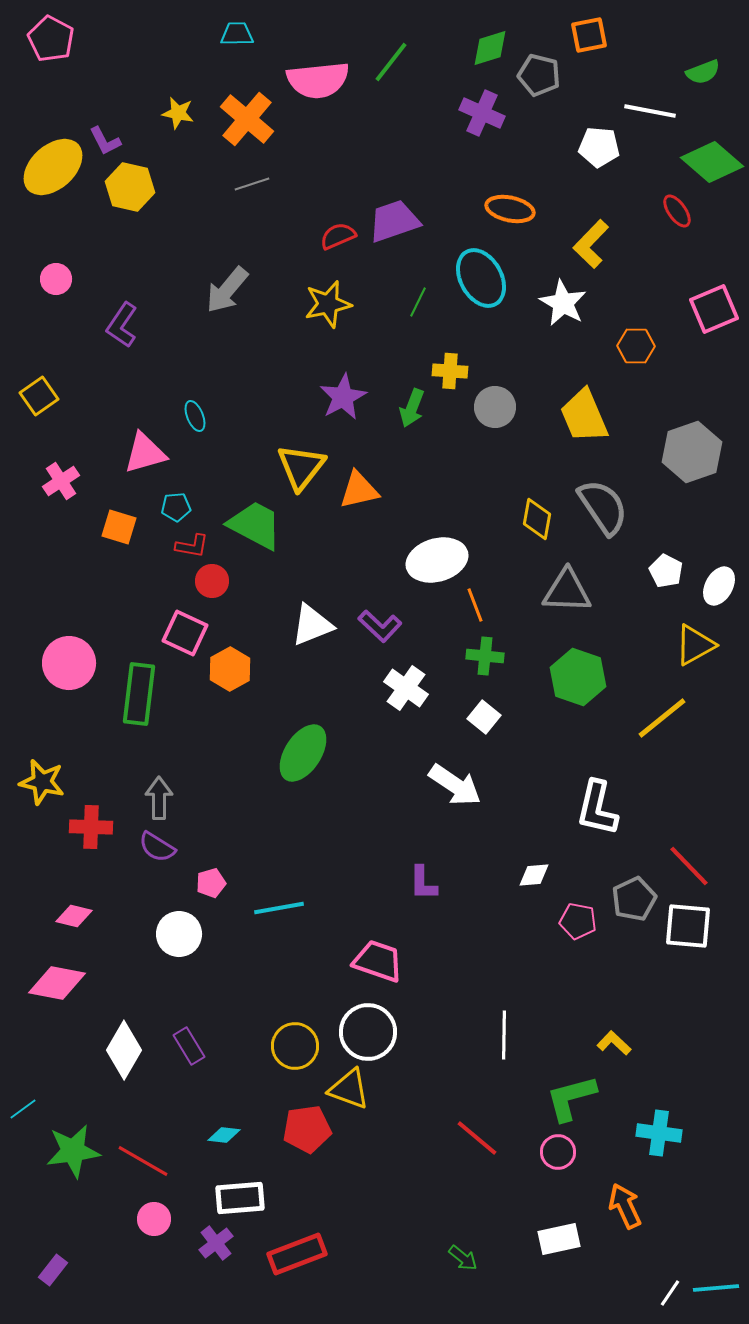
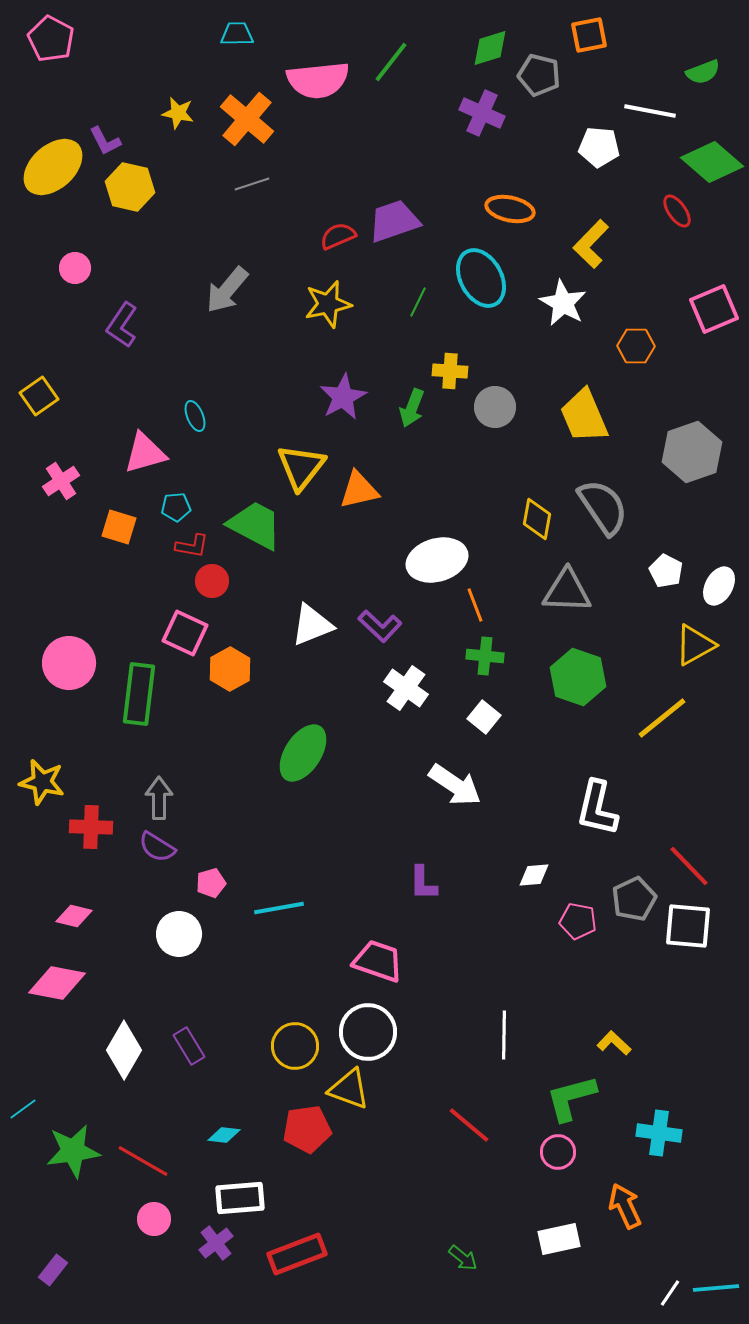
pink circle at (56, 279): moved 19 px right, 11 px up
red line at (477, 1138): moved 8 px left, 13 px up
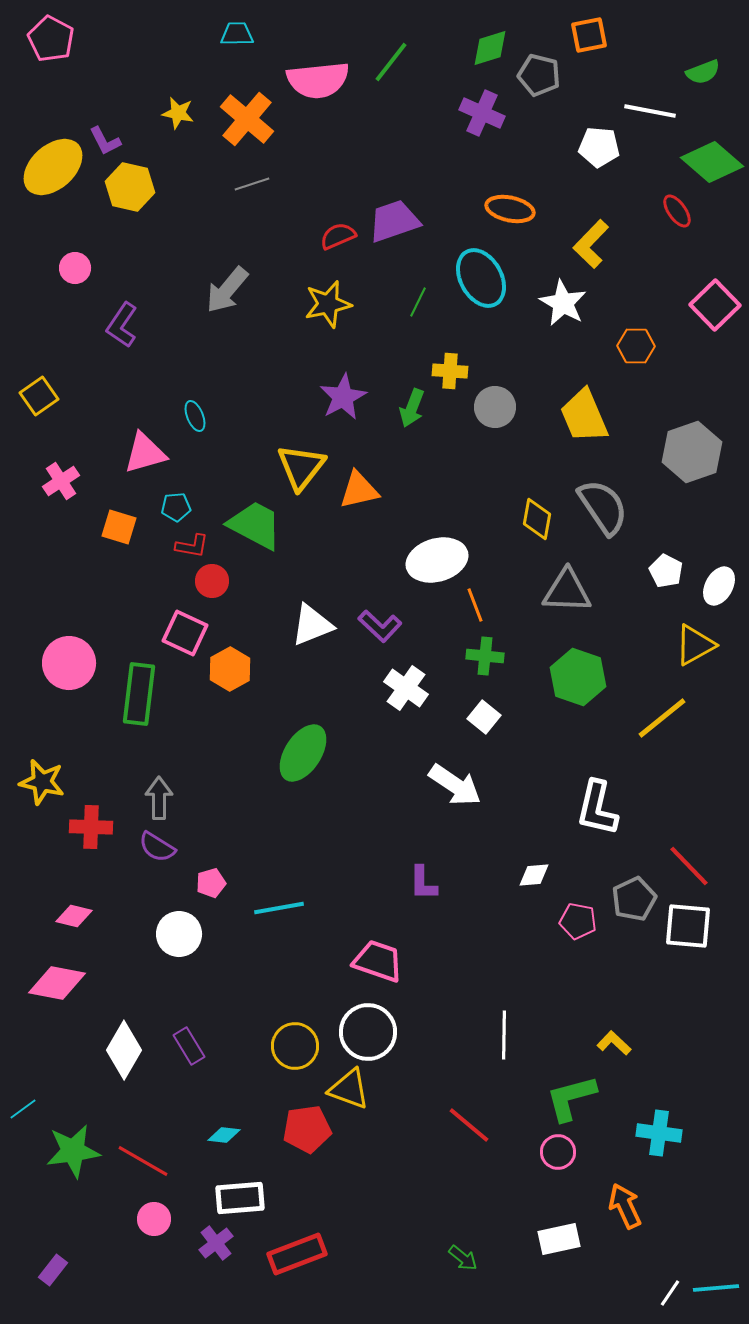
pink square at (714, 309): moved 1 px right, 4 px up; rotated 21 degrees counterclockwise
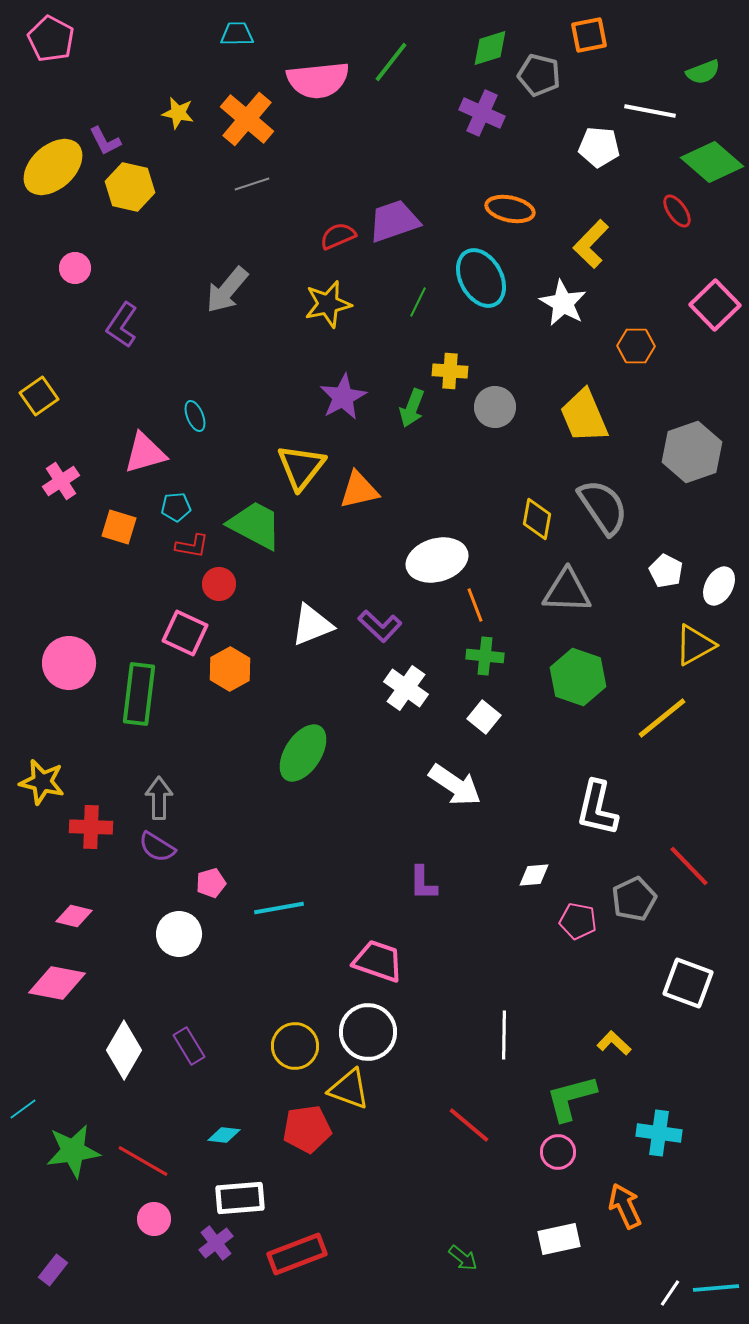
red circle at (212, 581): moved 7 px right, 3 px down
white square at (688, 926): moved 57 px down; rotated 15 degrees clockwise
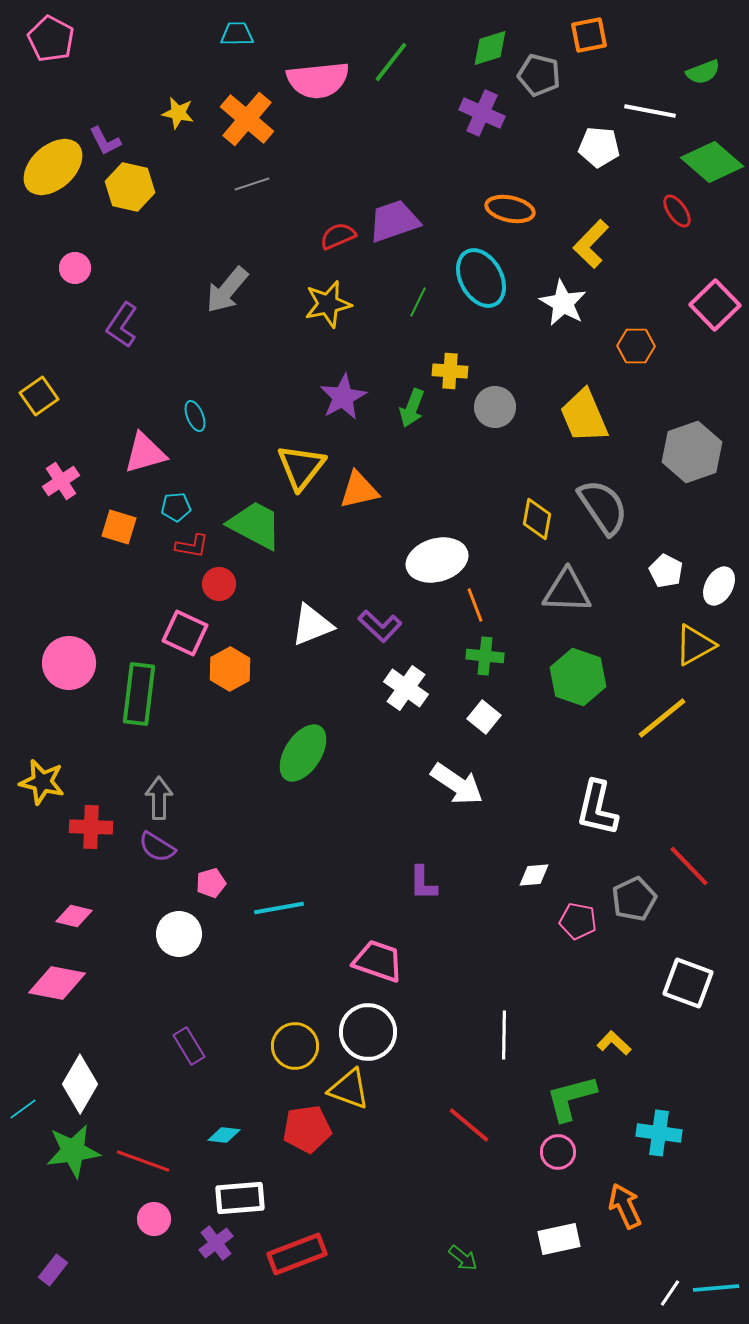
white arrow at (455, 785): moved 2 px right, 1 px up
white diamond at (124, 1050): moved 44 px left, 34 px down
red line at (143, 1161): rotated 10 degrees counterclockwise
